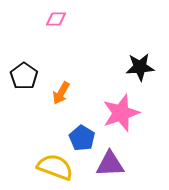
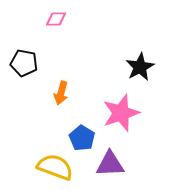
black star: rotated 24 degrees counterclockwise
black pentagon: moved 13 px up; rotated 24 degrees counterclockwise
orange arrow: rotated 15 degrees counterclockwise
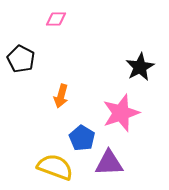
black pentagon: moved 3 px left, 4 px up; rotated 16 degrees clockwise
orange arrow: moved 3 px down
purple triangle: moved 1 px left, 1 px up
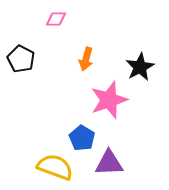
orange arrow: moved 25 px right, 37 px up
pink star: moved 12 px left, 13 px up
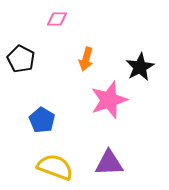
pink diamond: moved 1 px right
blue pentagon: moved 40 px left, 18 px up
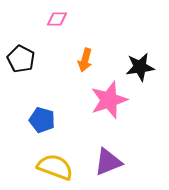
orange arrow: moved 1 px left, 1 px down
black star: rotated 20 degrees clockwise
blue pentagon: rotated 15 degrees counterclockwise
purple triangle: moved 1 px left, 1 px up; rotated 20 degrees counterclockwise
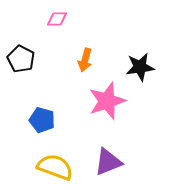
pink star: moved 2 px left, 1 px down
